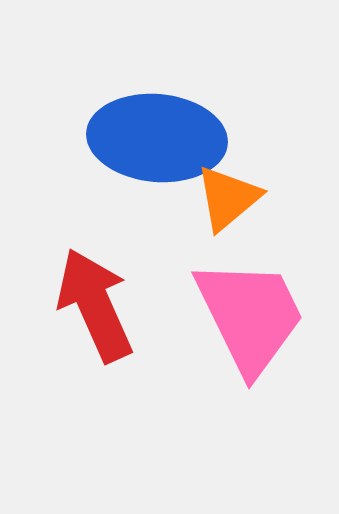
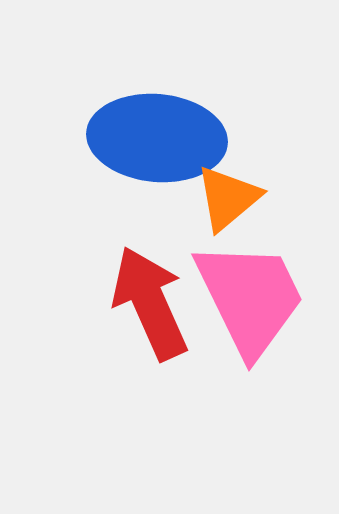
red arrow: moved 55 px right, 2 px up
pink trapezoid: moved 18 px up
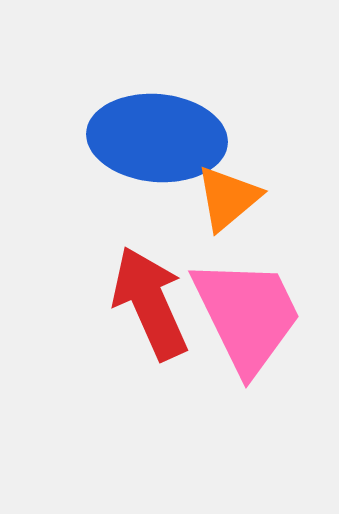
pink trapezoid: moved 3 px left, 17 px down
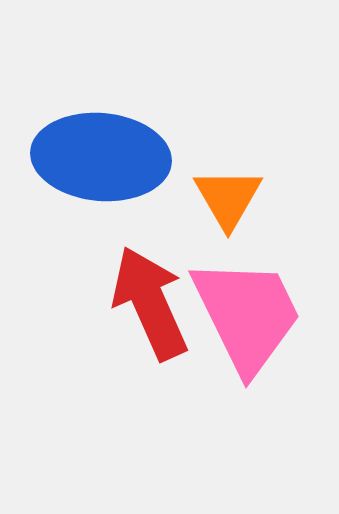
blue ellipse: moved 56 px left, 19 px down
orange triangle: rotated 20 degrees counterclockwise
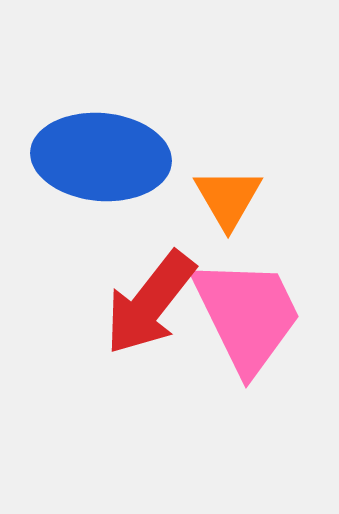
red arrow: rotated 118 degrees counterclockwise
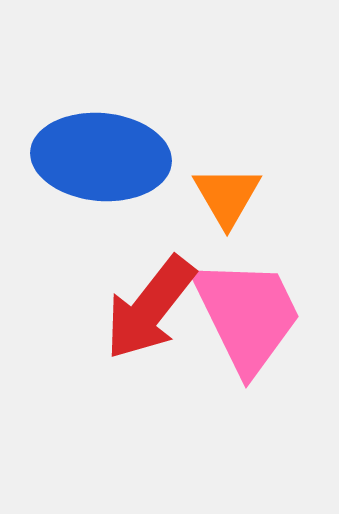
orange triangle: moved 1 px left, 2 px up
red arrow: moved 5 px down
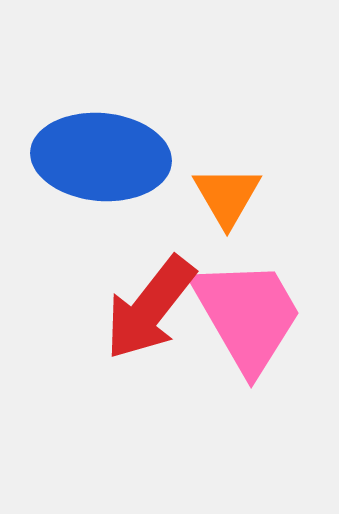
pink trapezoid: rotated 4 degrees counterclockwise
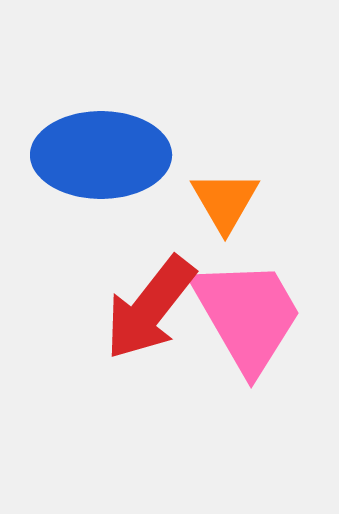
blue ellipse: moved 2 px up; rotated 5 degrees counterclockwise
orange triangle: moved 2 px left, 5 px down
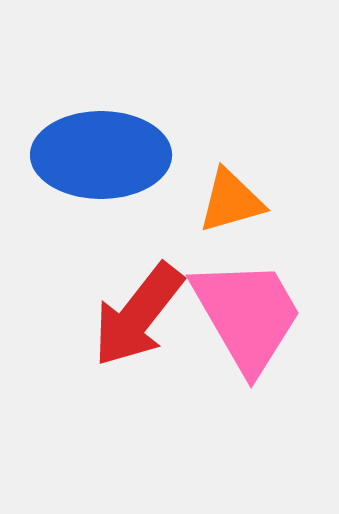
orange triangle: moved 6 px right; rotated 44 degrees clockwise
red arrow: moved 12 px left, 7 px down
